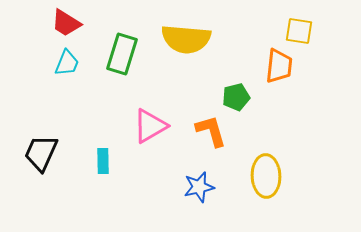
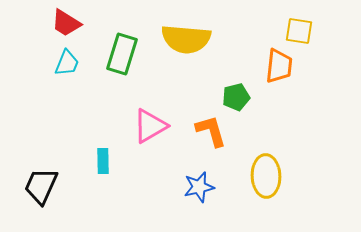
black trapezoid: moved 33 px down
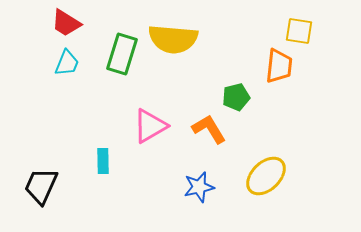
yellow semicircle: moved 13 px left
orange L-shape: moved 2 px left, 2 px up; rotated 15 degrees counterclockwise
yellow ellipse: rotated 48 degrees clockwise
